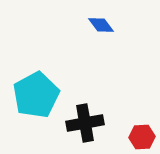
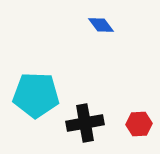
cyan pentagon: rotated 30 degrees clockwise
red hexagon: moved 3 px left, 13 px up
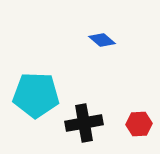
blue diamond: moved 1 px right, 15 px down; rotated 12 degrees counterclockwise
black cross: moved 1 px left
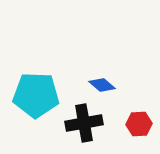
blue diamond: moved 45 px down
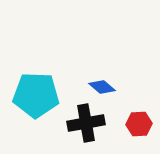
blue diamond: moved 2 px down
black cross: moved 2 px right
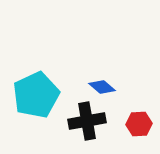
cyan pentagon: rotated 27 degrees counterclockwise
black cross: moved 1 px right, 2 px up
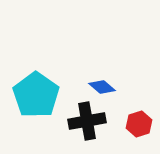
cyan pentagon: rotated 12 degrees counterclockwise
red hexagon: rotated 15 degrees counterclockwise
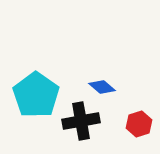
black cross: moved 6 px left
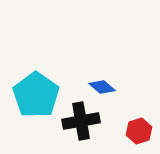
red hexagon: moved 7 px down
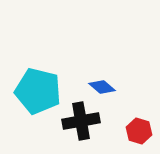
cyan pentagon: moved 2 px right, 4 px up; rotated 21 degrees counterclockwise
red hexagon: rotated 25 degrees counterclockwise
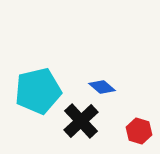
cyan pentagon: rotated 27 degrees counterclockwise
black cross: rotated 33 degrees counterclockwise
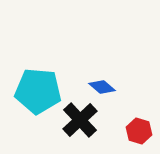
cyan pentagon: rotated 18 degrees clockwise
black cross: moved 1 px left, 1 px up
